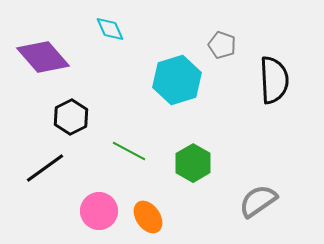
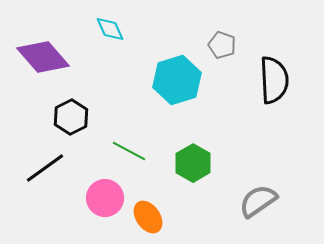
pink circle: moved 6 px right, 13 px up
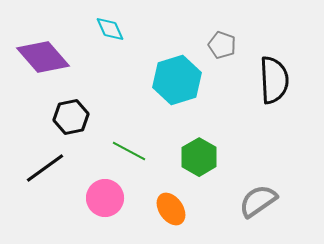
black hexagon: rotated 16 degrees clockwise
green hexagon: moved 6 px right, 6 px up
orange ellipse: moved 23 px right, 8 px up
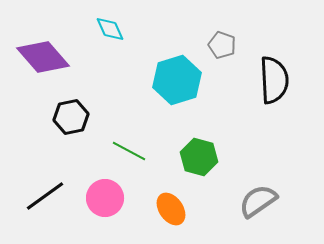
green hexagon: rotated 15 degrees counterclockwise
black line: moved 28 px down
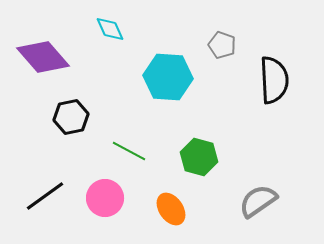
cyan hexagon: moved 9 px left, 3 px up; rotated 21 degrees clockwise
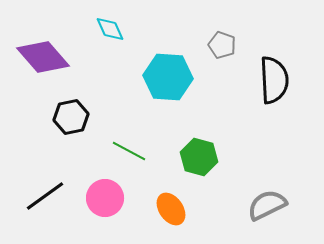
gray semicircle: moved 9 px right, 4 px down; rotated 9 degrees clockwise
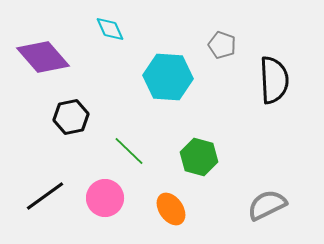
green line: rotated 16 degrees clockwise
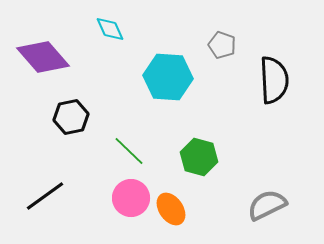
pink circle: moved 26 px right
